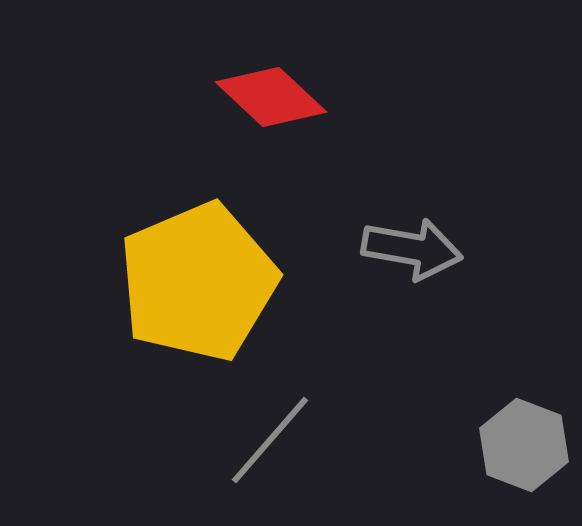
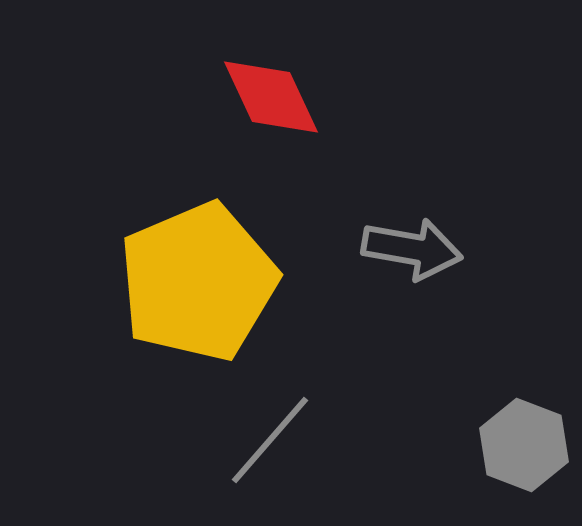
red diamond: rotated 22 degrees clockwise
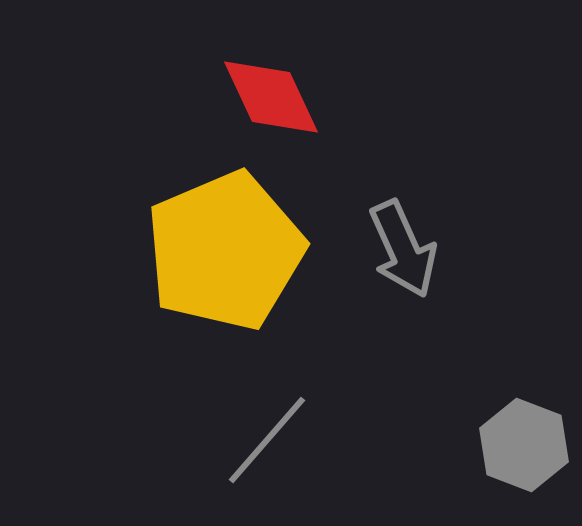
gray arrow: moved 9 px left; rotated 56 degrees clockwise
yellow pentagon: moved 27 px right, 31 px up
gray line: moved 3 px left
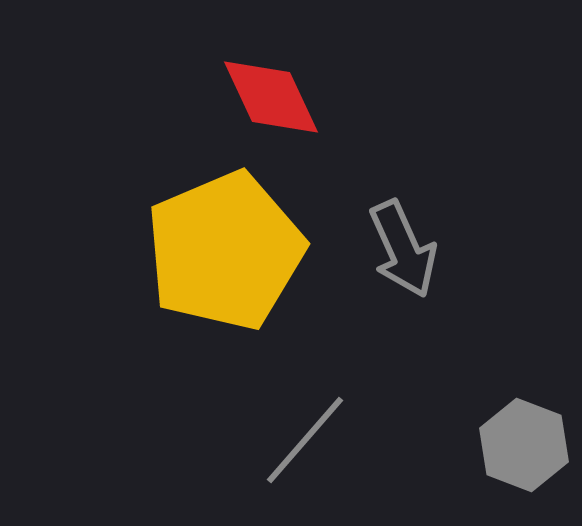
gray line: moved 38 px right
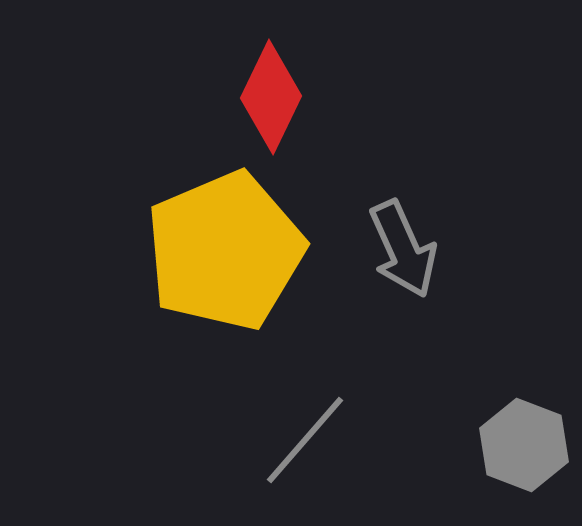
red diamond: rotated 51 degrees clockwise
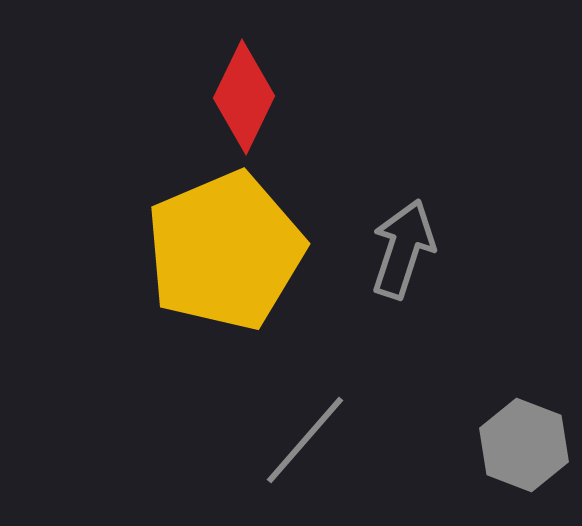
red diamond: moved 27 px left
gray arrow: rotated 138 degrees counterclockwise
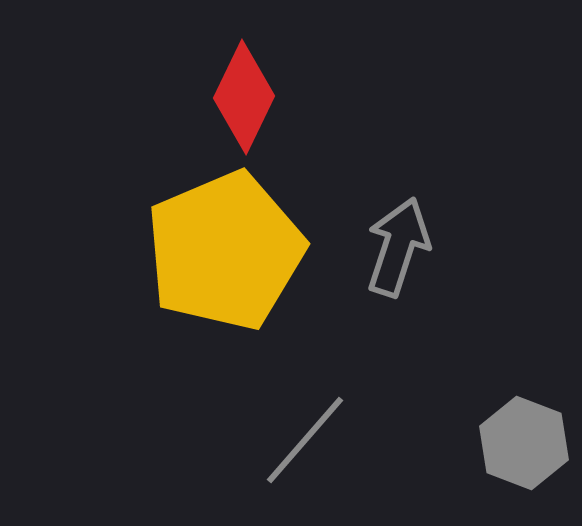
gray arrow: moved 5 px left, 2 px up
gray hexagon: moved 2 px up
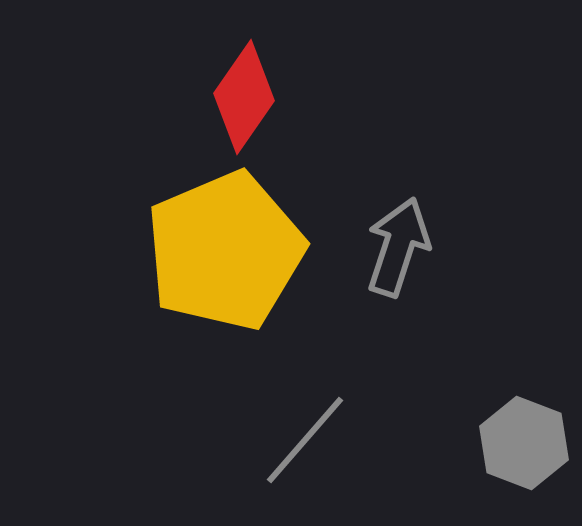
red diamond: rotated 9 degrees clockwise
